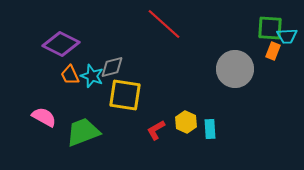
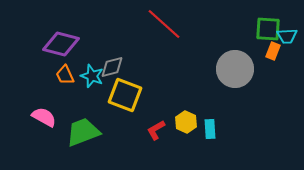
green square: moved 2 px left, 1 px down
purple diamond: rotated 12 degrees counterclockwise
orange trapezoid: moved 5 px left
yellow square: rotated 12 degrees clockwise
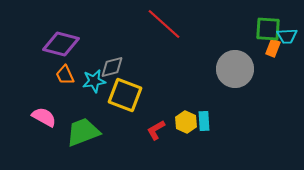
orange rectangle: moved 3 px up
cyan star: moved 2 px right, 5 px down; rotated 30 degrees counterclockwise
cyan rectangle: moved 6 px left, 8 px up
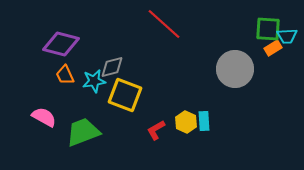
orange rectangle: rotated 36 degrees clockwise
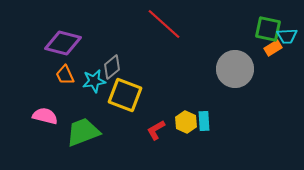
green square: rotated 8 degrees clockwise
purple diamond: moved 2 px right, 1 px up
gray diamond: rotated 25 degrees counterclockwise
pink semicircle: moved 1 px right, 1 px up; rotated 15 degrees counterclockwise
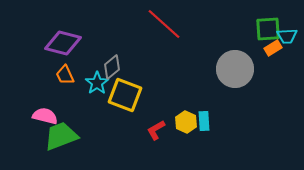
green square: rotated 16 degrees counterclockwise
cyan star: moved 3 px right, 2 px down; rotated 25 degrees counterclockwise
green trapezoid: moved 22 px left, 4 px down
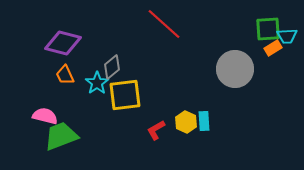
yellow square: rotated 28 degrees counterclockwise
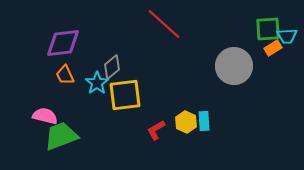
purple diamond: rotated 21 degrees counterclockwise
gray circle: moved 1 px left, 3 px up
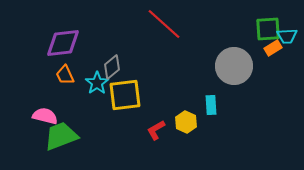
cyan rectangle: moved 7 px right, 16 px up
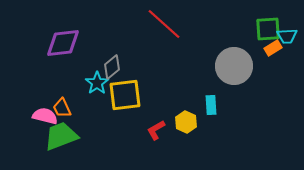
orange trapezoid: moved 3 px left, 33 px down
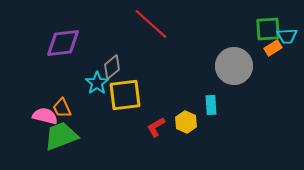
red line: moved 13 px left
red L-shape: moved 3 px up
